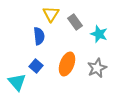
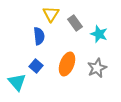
gray rectangle: moved 1 px down
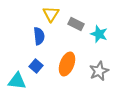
gray rectangle: moved 1 px right, 1 px down; rotated 28 degrees counterclockwise
gray star: moved 2 px right, 3 px down
cyan triangle: moved 1 px up; rotated 42 degrees counterclockwise
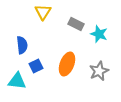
yellow triangle: moved 8 px left, 2 px up
blue semicircle: moved 17 px left, 9 px down
blue square: rotated 24 degrees clockwise
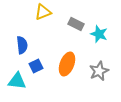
yellow triangle: rotated 36 degrees clockwise
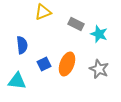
blue square: moved 8 px right, 2 px up
gray star: moved 2 px up; rotated 24 degrees counterclockwise
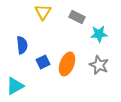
yellow triangle: rotated 36 degrees counterclockwise
gray rectangle: moved 1 px right, 7 px up
cyan star: rotated 24 degrees counterclockwise
blue square: moved 1 px left, 2 px up
gray star: moved 4 px up
cyan triangle: moved 2 px left, 5 px down; rotated 36 degrees counterclockwise
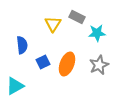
yellow triangle: moved 10 px right, 12 px down
cyan star: moved 2 px left, 1 px up
gray star: rotated 24 degrees clockwise
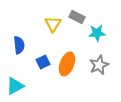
blue semicircle: moved 3 px left
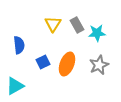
gray rectangle: moved 8 px down; rotated 35 degrees clockwise
